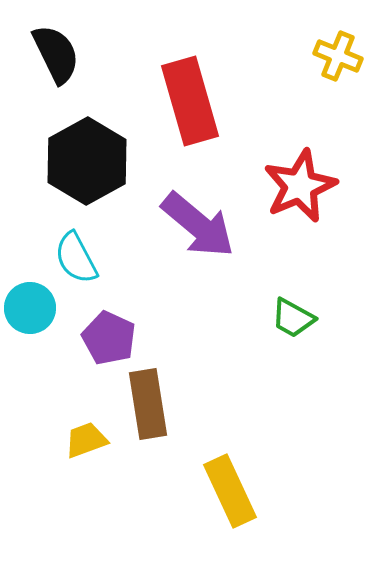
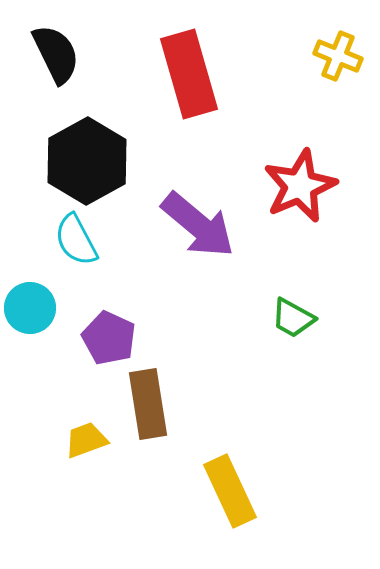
red rectangle: moved 1 px left, 27 px up
cyan semicircle: moved 18 px up
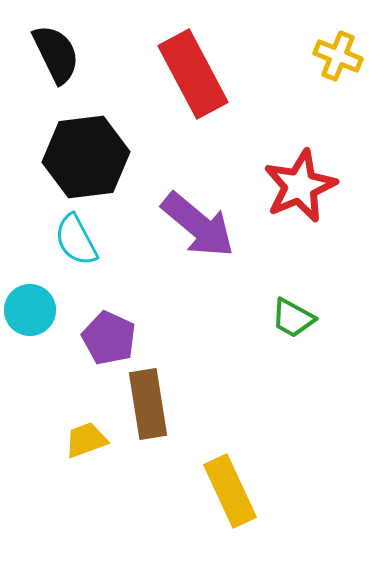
red rectangle: moved 4 px right; rotated 12 degrees counterclockwise
black hexagon: moved 1 px left, 4 px up; rotated 22 degrees clockwise
cyan circle: moved 2 px down
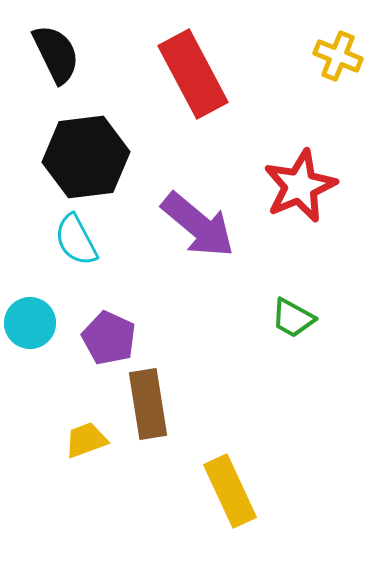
cyan circle: moved 13 px down
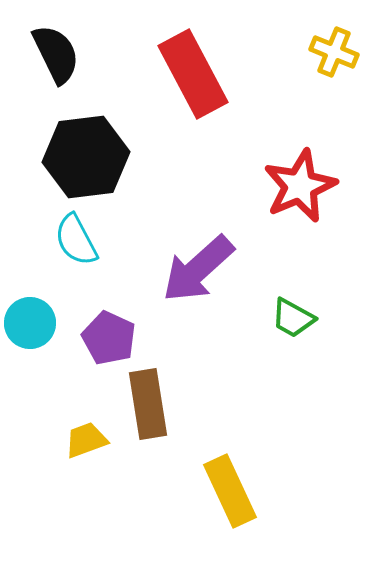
yellow cross: moved 4 px left, 4 px up
purple arrow: moved 44 px down; rotated 98 degrees clockwise
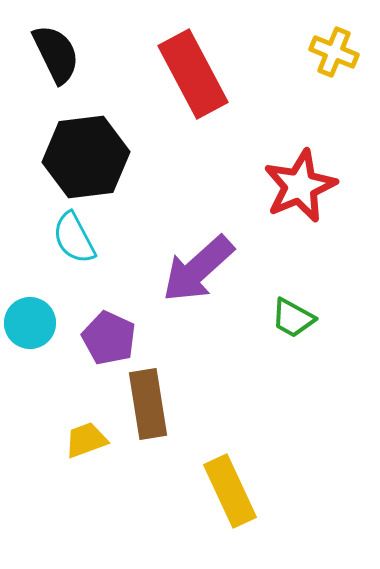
cyan semicircle: moved 2 px left, 2 px up
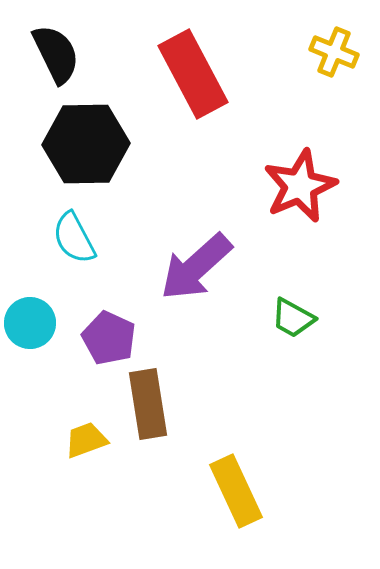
black hexagon: moved 13 px up; rotated 6 degrees clockwise
purple arrow: moved 2 px left, 2 px up
yellow rectangle: moved 6 px right
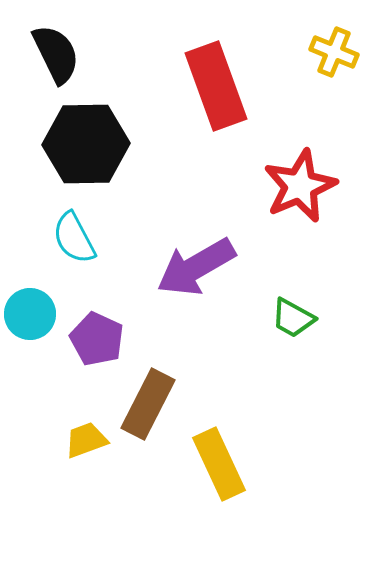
red rectangle: moved 23 px right, 12 px down; rotated 8 degrees clockwise
purple arrow: rotated 12 degrees clockwise
cyan circle: moved 9 px up
purple pentagon: moved 12 px left, 1 px down
brown rectangle: rotated 36 degrees clockwise
yellow rectangle: moved 17 px left, 27 px up
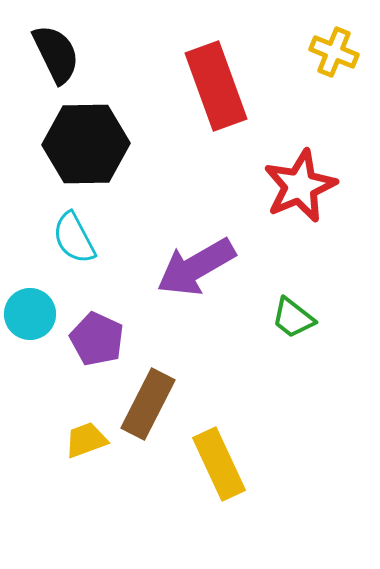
green trapezoid: rotated 9 degrees clockwise
